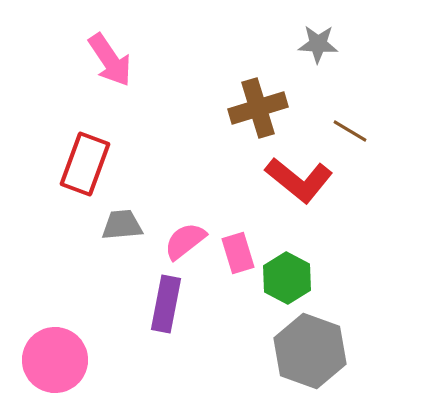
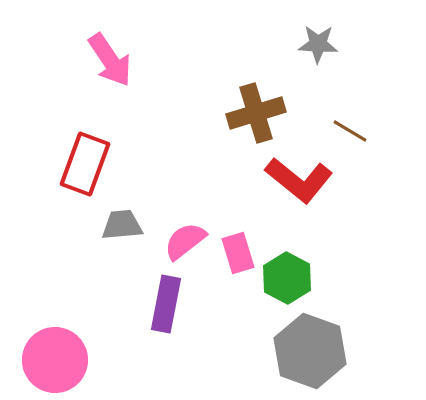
brown cross: moved 2 px left, 5 px down
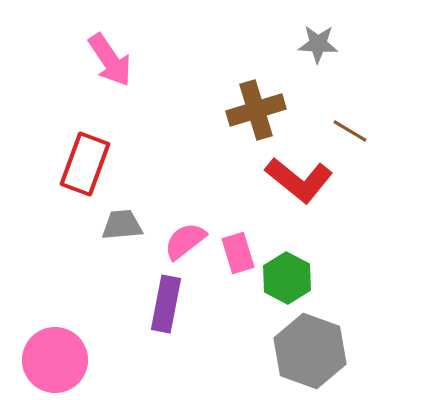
brown cross: moved 3 px up
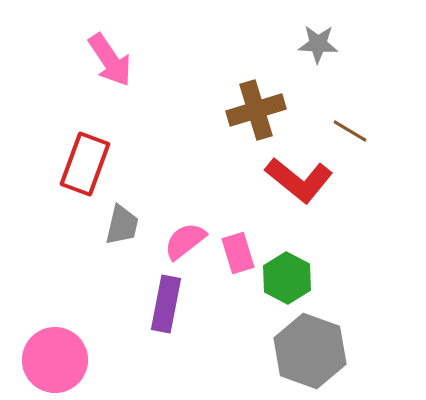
gray trapezoid: rotated 108 degrees clockwise
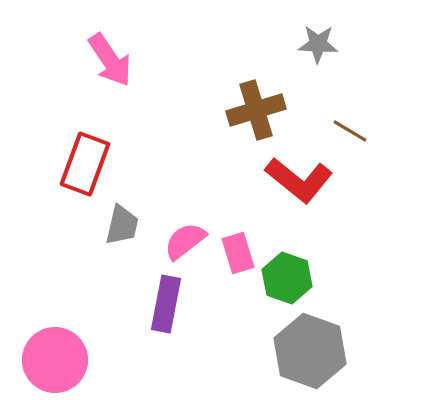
green hexagon: rotated 9 degrees counterclockwise
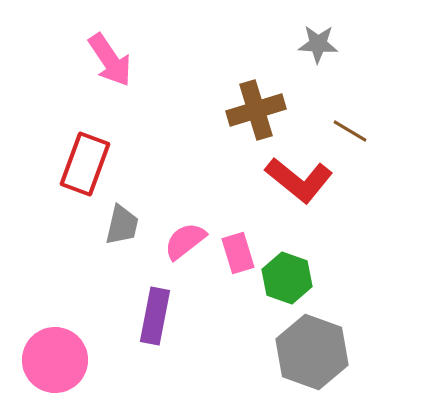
purple rectangle: moved 11 px left, 12 px down
gray hexagon: moved 2 px right, 1 px down
